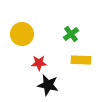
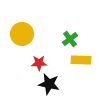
green cross: moved 1 px left, 5 px down
black star: moved 1 px right, 1 px up
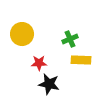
green cross: rotated 14 degrees clockwise
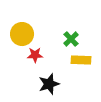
green cross: moved 1 px right; rotated 21 degrees counterclockwise
red star: moved 4 px left, 8 px up
black star: rotated 30 degrees counterclockwise
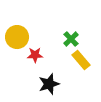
yellow circle: moved 5 px left, 3 px down
yellow rectangle: rotated 48 degrees clockwise
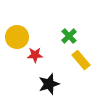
green cross: moved 2 px left, 3 px up
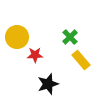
green cross: moved 1 px right, 1 px down
black star: moved 1 px left
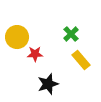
green cross: moved 1 px right, 3 px up
red star: moved 1 px up
